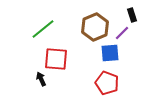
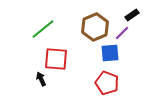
black rectangle: rotated 72 degrees clockwise
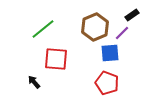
black arrow: moved 7 px left, 3 px down; rotated 16 degrees counterclockwise
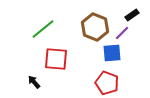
brown hexagon: rotated 16 degrees counterclockwise
blue square: moved 2 px right
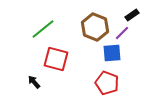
red square: rotated 10 degrees clockwise
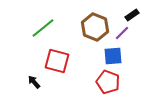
green line: moved 1 px up
blue square: moved 1 px right, 3 px down
red square: moved 1 px right, 2 px down
red pentagon: moved 1 px right, 1 px up
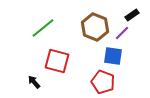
blue square: rotated 12 degrees clockwise
red pentagon: moved 5 px left
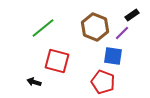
black arrow: rotated 32 degrees counterclockwise
